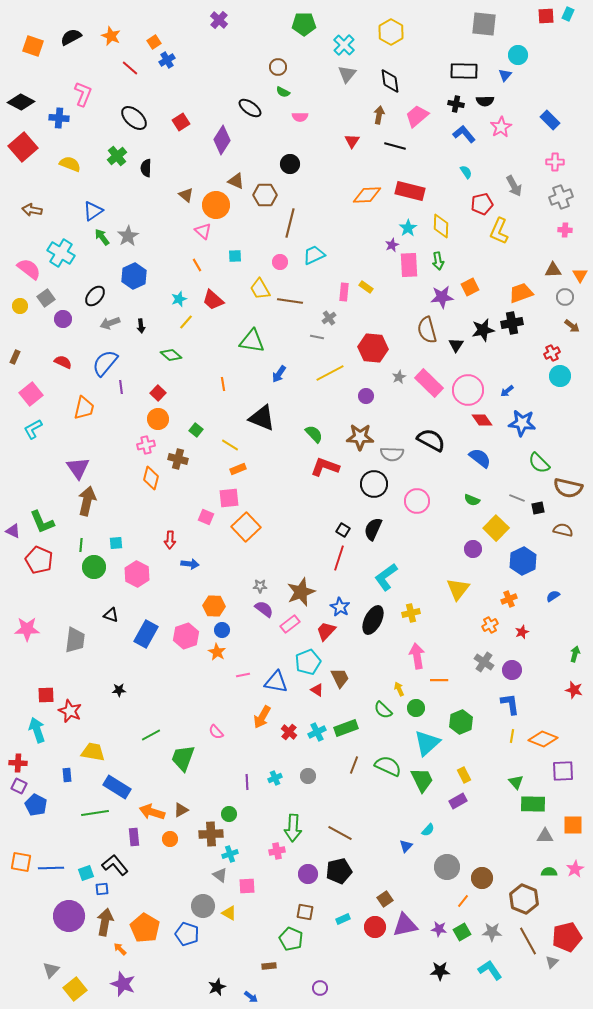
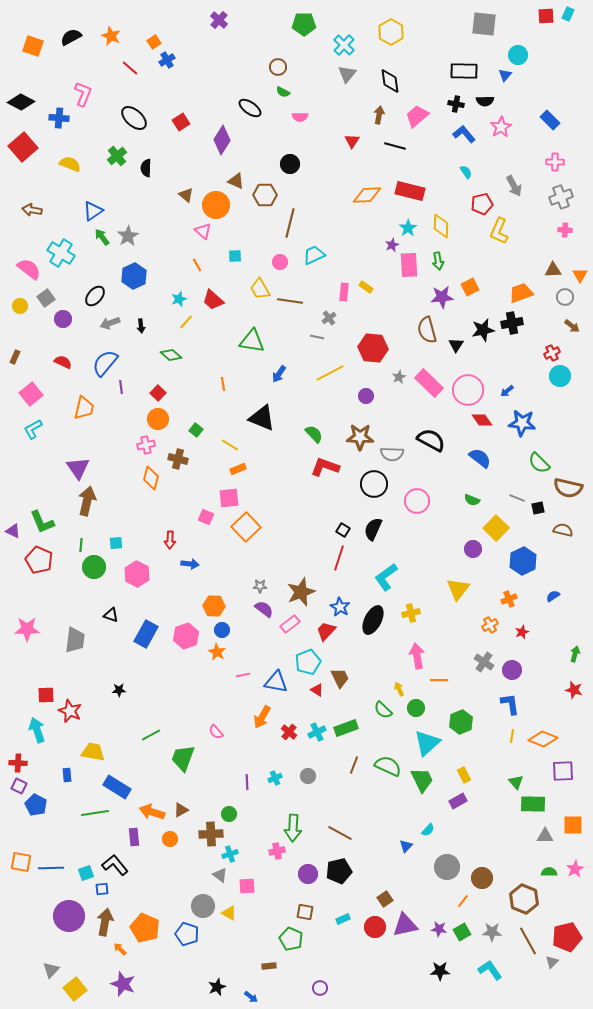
orange pentagon at (145, 928): rotated 8 degrees counterclockwise
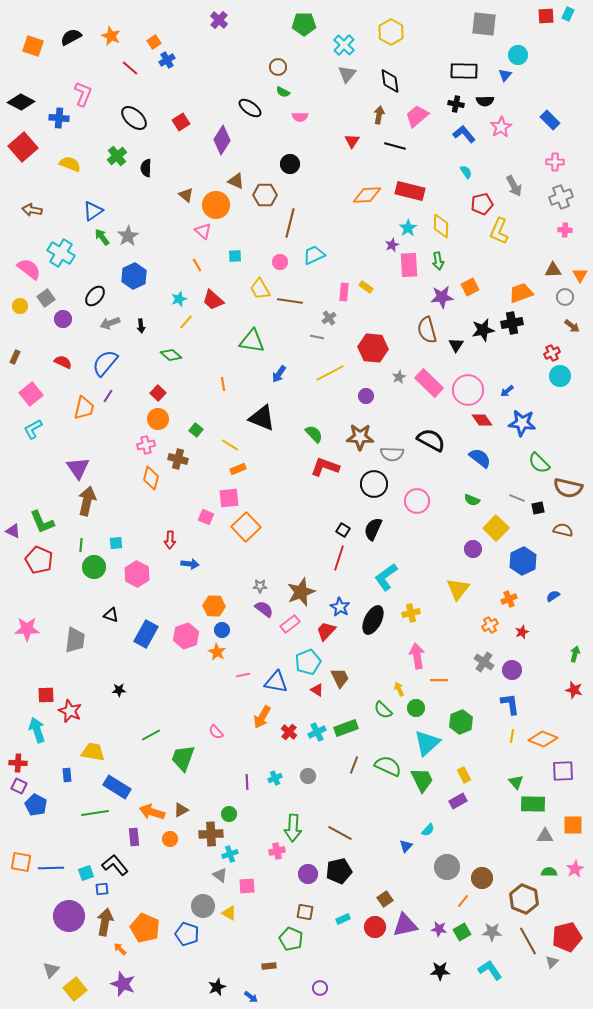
purple line at (121, 387): moved 13 px left, 9 px down; rotated 40 degrees clockwise
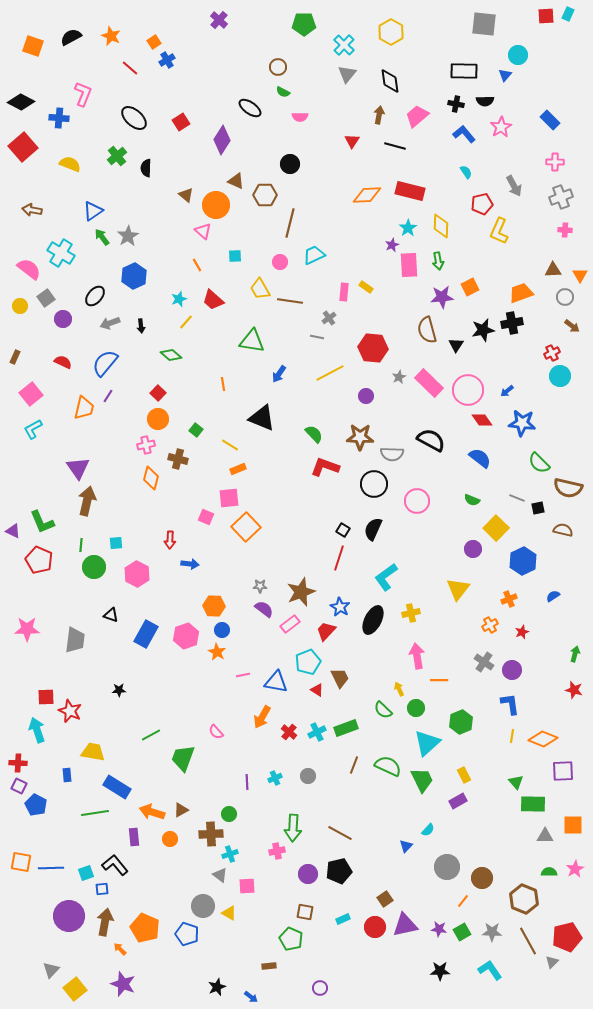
red square at (46, 695): moved 2 px down
